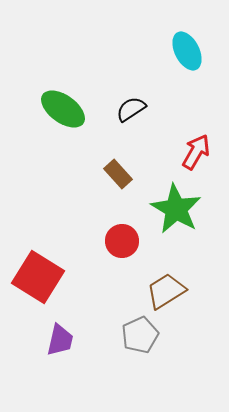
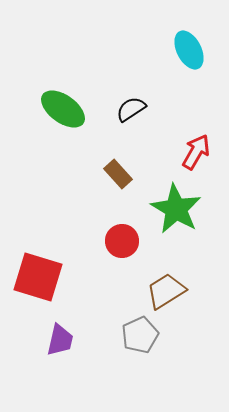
cyan ellipse: moved 2 px right, 1 px up
red square: rotated 15 degrees counterclockwise
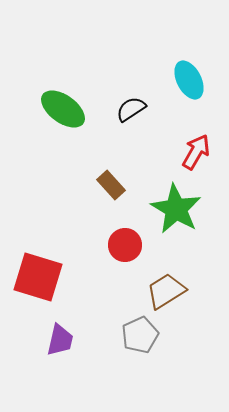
cyan ellipse: moved 30 px down
brown rectangle: moved 7 px left, 11 px down
red circle: moved 3 px right, 4 px down
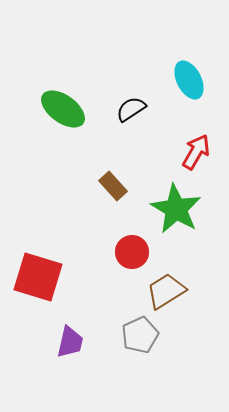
brown rectangle: moved 2 px right, 1 px down
red circle: moved 7 px right, 7 px down
purple trapezoid: moved 10 px right, 2 px down
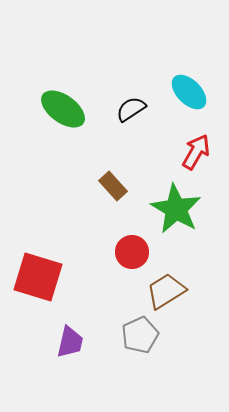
cyan ellipse: moved 12 px down; rotated 18 degrees counterclockwise
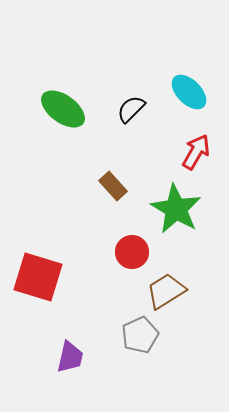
black semicircle: rotated 12 degrees counterclockwise
purple trapezoid: moved 15 px down
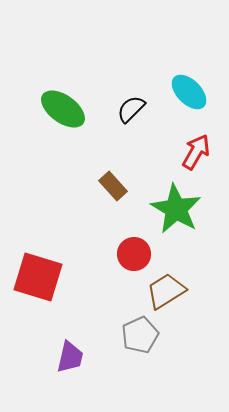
red circle: moved 2 px right, 2 px down
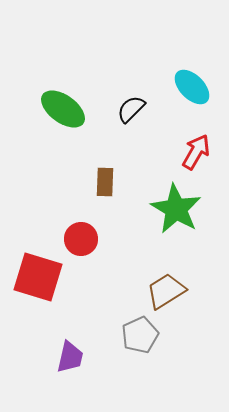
cyan ellipse: moved 3 px right, 5 px up
brown rectangle: moved 8 px left, 4 px up; rotated 44 degrees clockwise
red circle: moved 53 px left, 15 px up
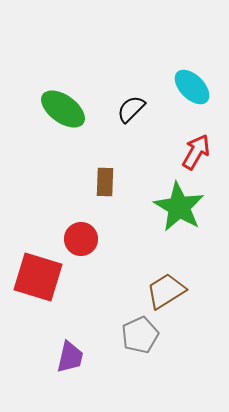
green star: moved 3 px right, 2 px up
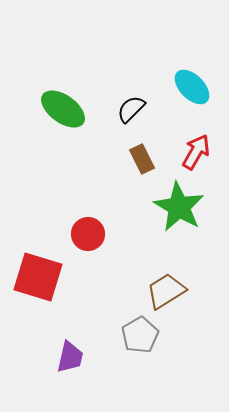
brown rectangle: moved 37 px right, 23 px up; rotated 28 degrees counterclockwise
red circle: moved 7 px right, 5 px up
gray pentagon: rotated 6 degrees counterclockwise
